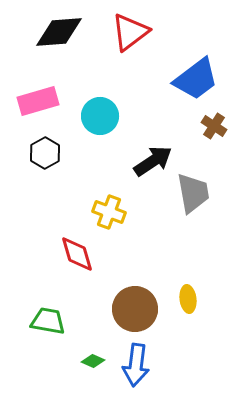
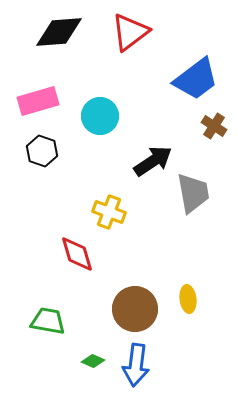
black hexagon: moved 3 px left, 2 px up; rotated 12 degrees counterclockwise
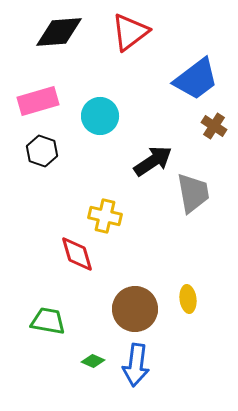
yellow cross: moved 4 px left, 4 px down; rotated 8 degrees counterclockwise
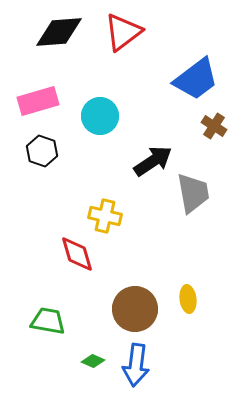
red triangle: moved 7 px left
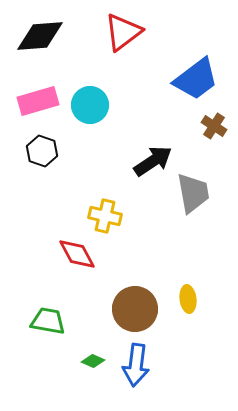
black diamond: moved 19 px left, 4 px down
cyan circle: moved 10 px left, 11 px up
red diamond: rotated 12 degrees counterclockwise
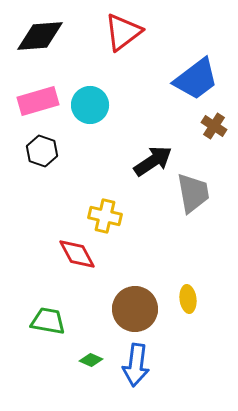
green diamond: moved 2 px left, 1 px up
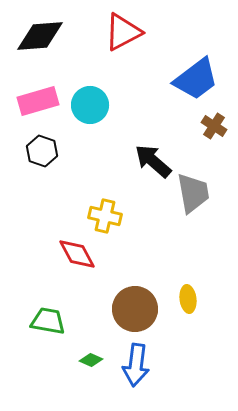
red triangle: rotated 9 degrees clockwise
black arrow: rotated 105 degrees counterclockwise
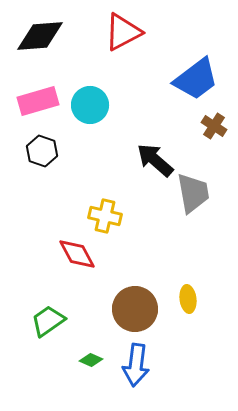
black arrow: moved 2 px right, 1 px up
green trapezoid: rotated 45 degrees counterclockwise
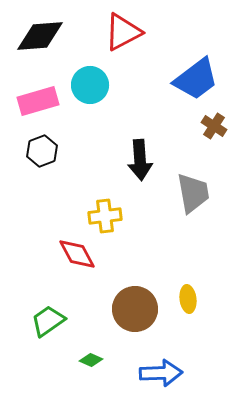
cyan circle: moved 20 px up
black hexagon: rotated 20 degrees clockwise
black arrow: moved 15 px left; rotated 135 degrees counterclockwise
yellow cross: rotated 20 degrees counterclockwise
blue arrow: moved 25 px right, 8 px down; rotated 99 degrees counterclockwise
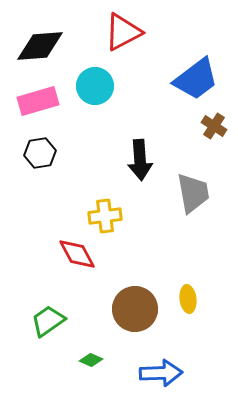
black diamond: moved 10 px down
cyan circle: moved 5 px right, 1 px down
black hexagon: moved 2 px left, 2 px down; rotated 12 degrees clockwise
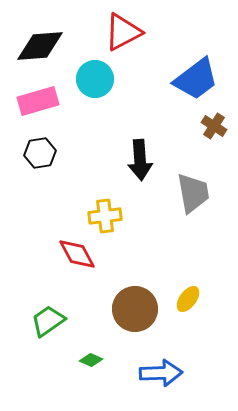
cyan circle: moved 7 px up
yellow ellipse: rotated 44 degrees clockwise
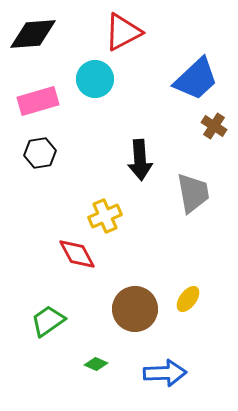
black diamond: moved 7 px left, 12 px up
blue trapezoid: rotated 6 degrees counterclockwise
yellow cross: rotated 16 degrees counterclockwise
green diamond: moved 5 px right, 4 px down
blue arrow: moved 4 px right
